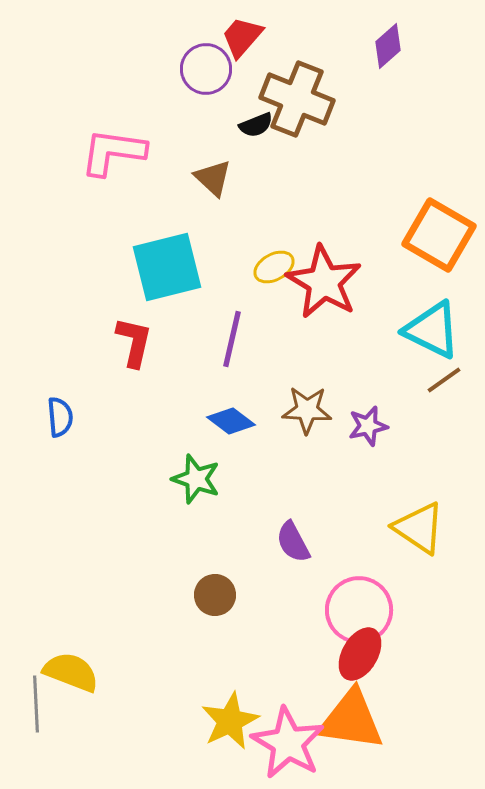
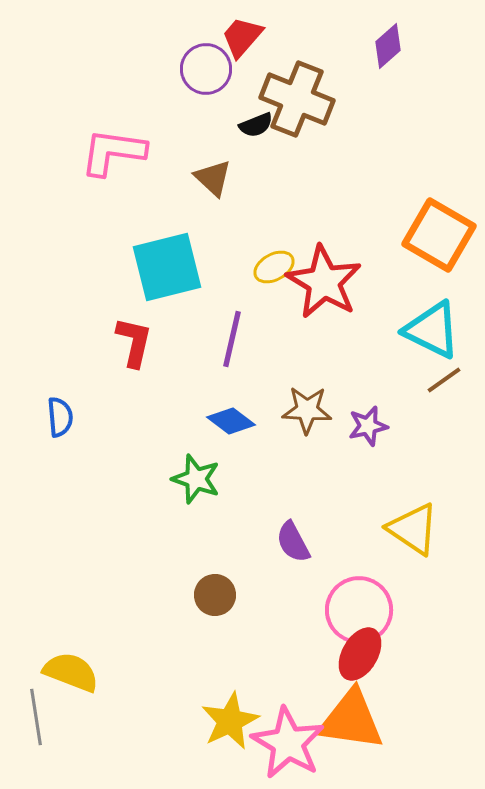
yellow triangle: moved 6 px left, 1 px down
gray line: moved 13 px down; rotated 6 degrees counterclockwise
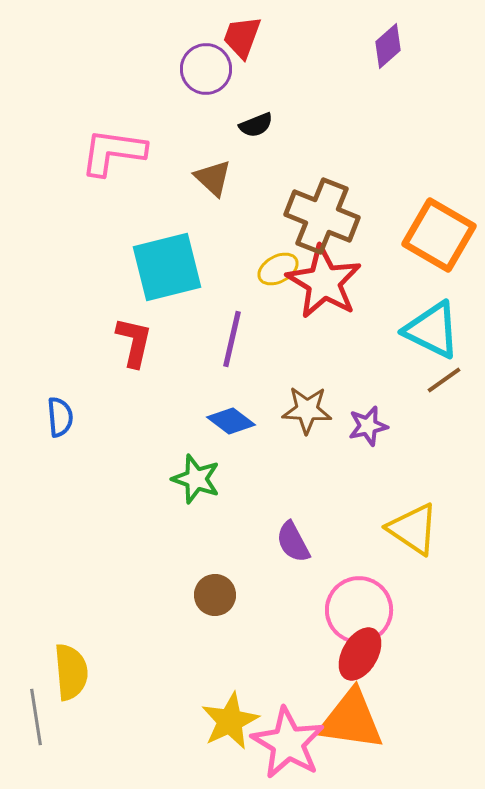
red trapezoid: rotated 21 degrees counterclockwise
brown cross: moved 25 px right, 117 px down
yellow ellipse: moved 4 px right, 2 px down
yellow semicircle: rotated 64 degrees clockwise
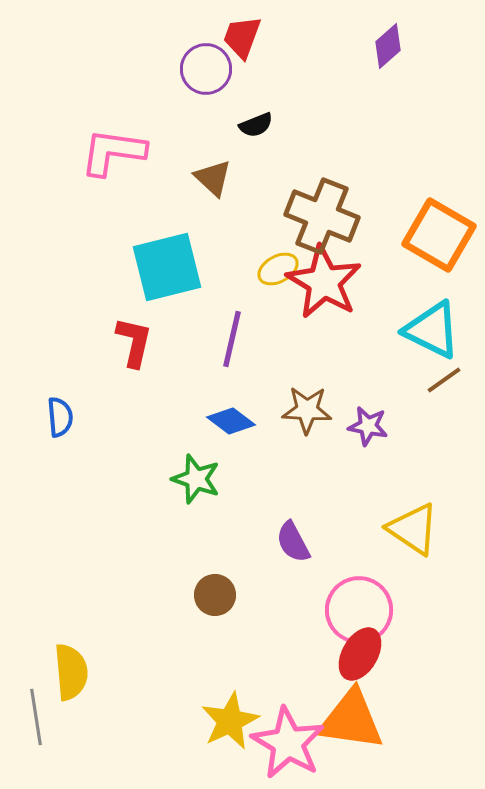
purple star: rotated 24 degrees clockwise
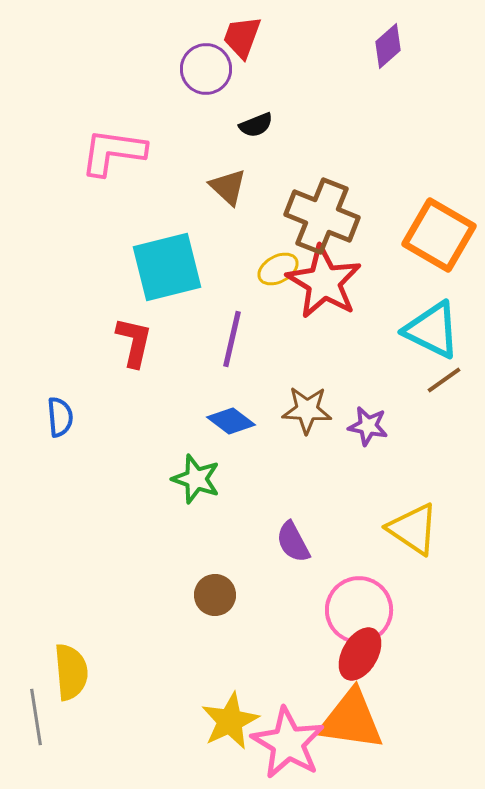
brown triangle: moved 15 px right, 9 px down
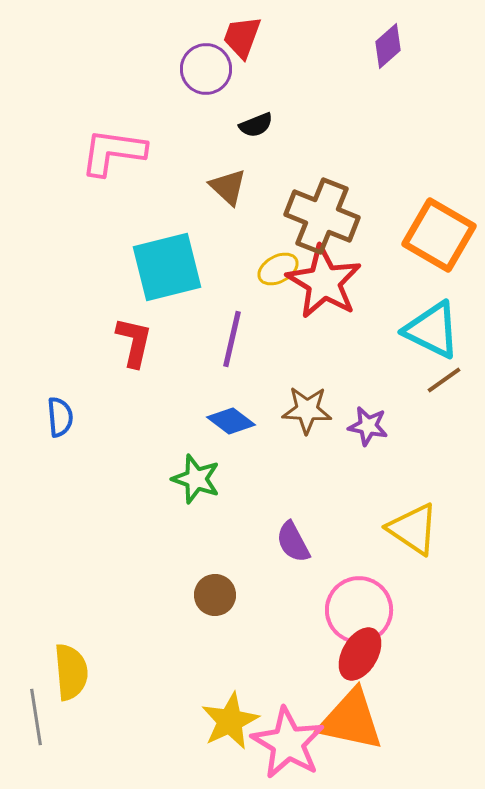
orange triangle: rotated 4 degrees clockwise
